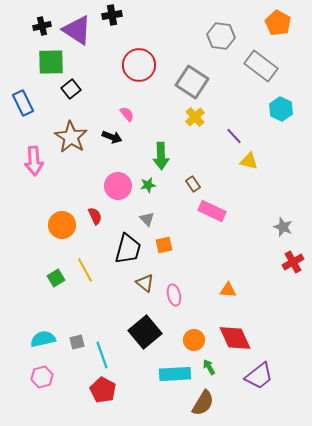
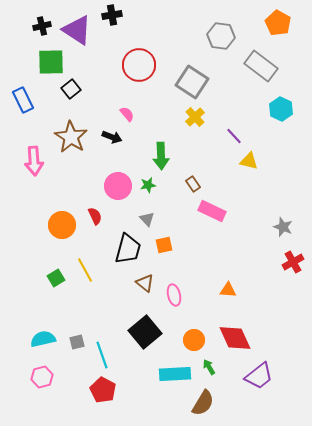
blue rectangle at (23, 103): moved 3 px up
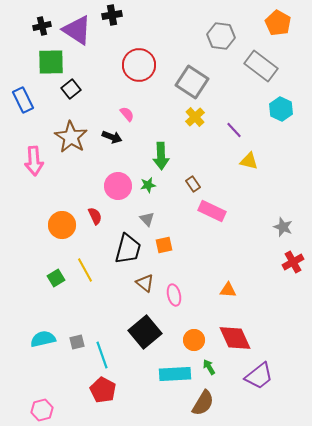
purple line at (234, 136): moved 6 px up
pink hexagon at (42, 377): moved 33 px down
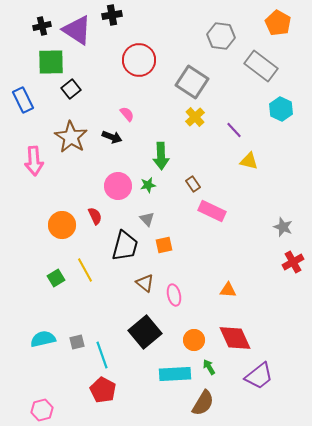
red circle at (139, 65): moved 5 px up
black trapezoid at (128, 249): moved 3 px left, 3 px up
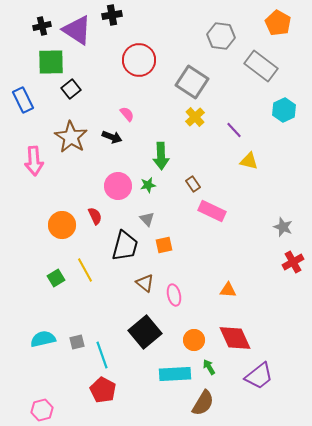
cyan hexagon at (281, 109): moved 3 px right, 1 px down; rotated 10 degrees clockwise
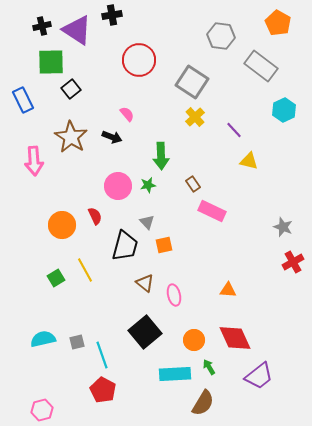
gray triangle at (147, 219): moved 3 px down
